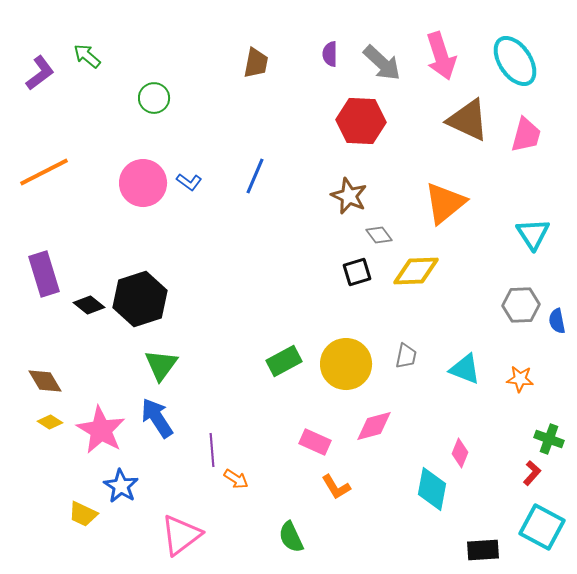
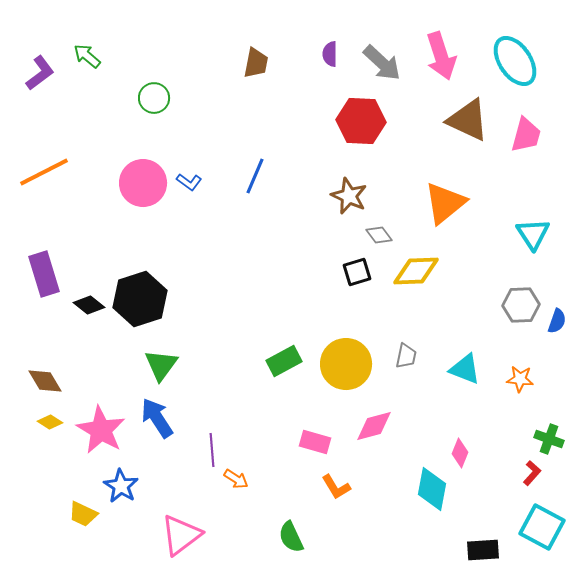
blue semicircle at (557, 321): rotated 150 degrees counterclockwise
pink rectangle at (315, 442): rotated 8 degrees counterclockwise
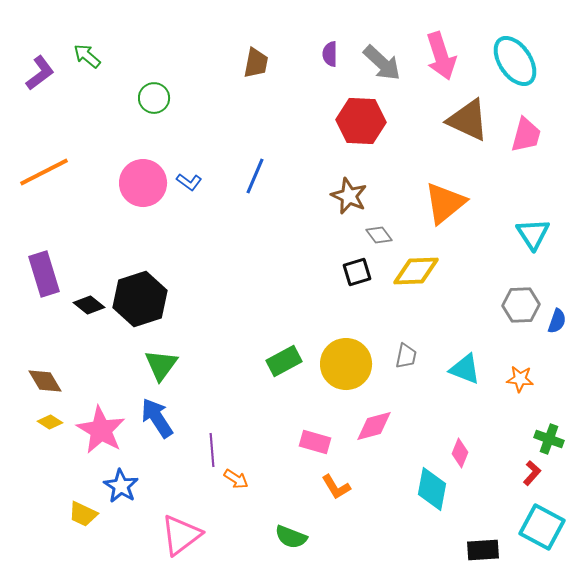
green semicircle at (291, 537): rotated 44 degrees counterclockwise
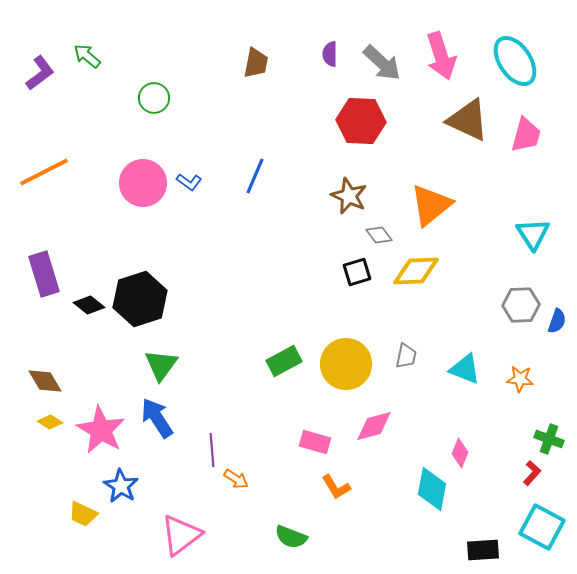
orange triangle at (445, 203): moved 14 px left, 2 px down
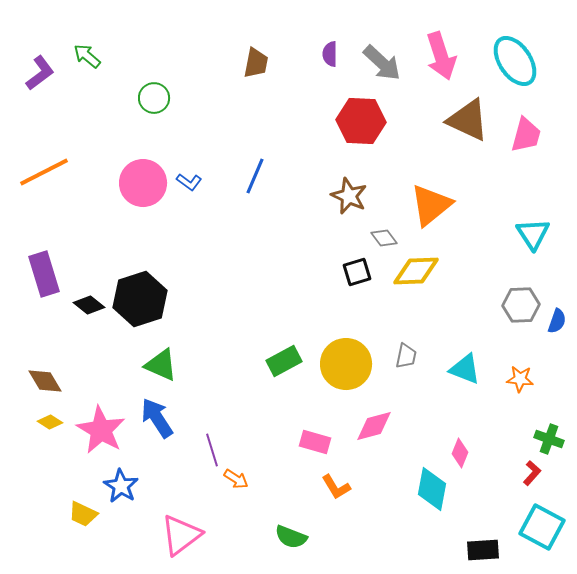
gray diamond at (379, 235): moved 5 px right, 3 px down
green triangle at (161, 365): rotated 42 degrees counterclockwise
purple line at (212, 450): rotated 12 degrees counterclockwise
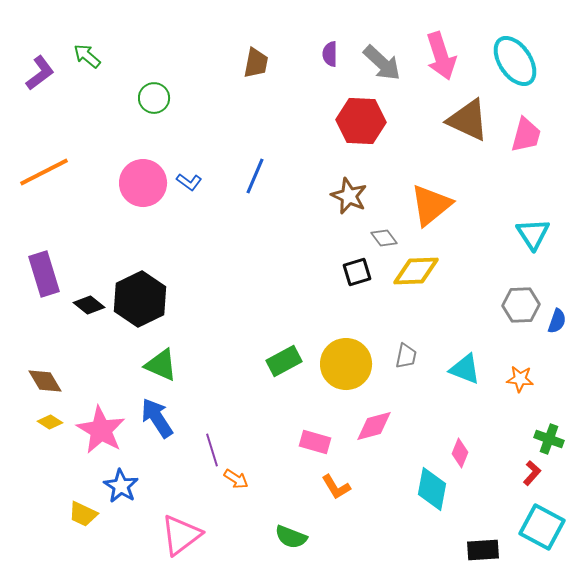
black hexagon at (140, 299): rotated 8 degrees counterclockwise
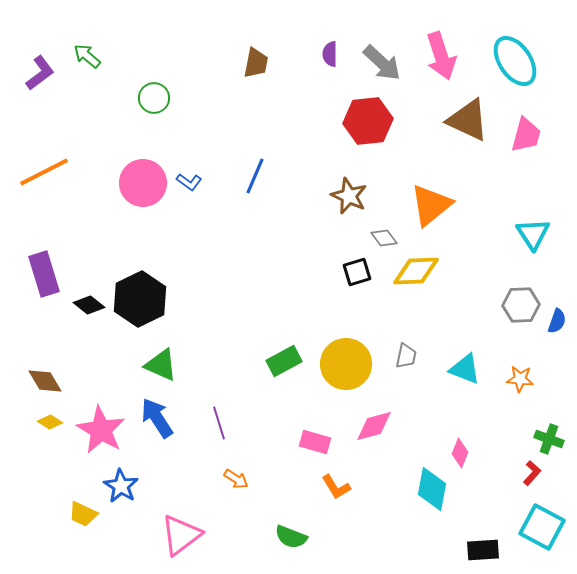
red hexagon at (361, 121): moved 7 px right; rotated 9 degrees counterclockwise
purple line at (212, 450): moved 7 px right, 27 px up
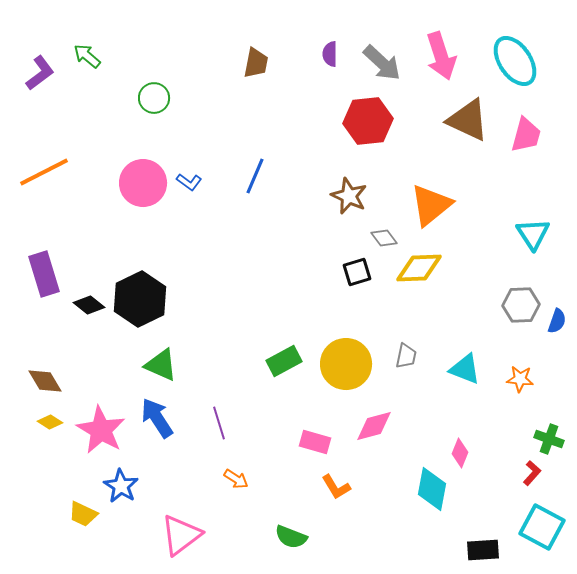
yellow diamond at (416, 271): moved 3 px right, 3 px up
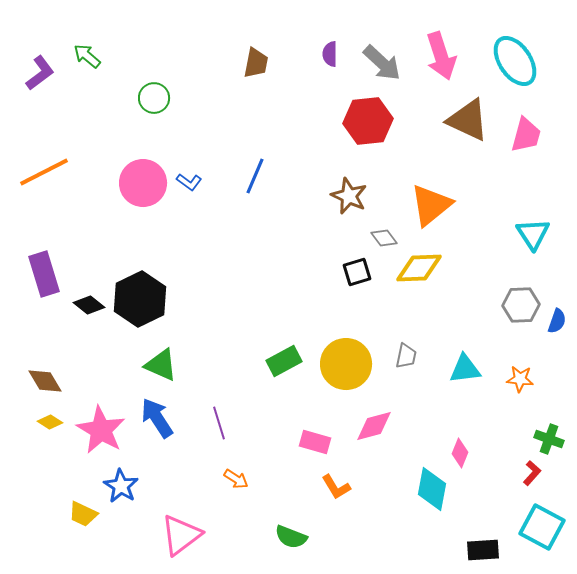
cyan triangle at (465, 369): rotated 28 degrees counterclockwise
